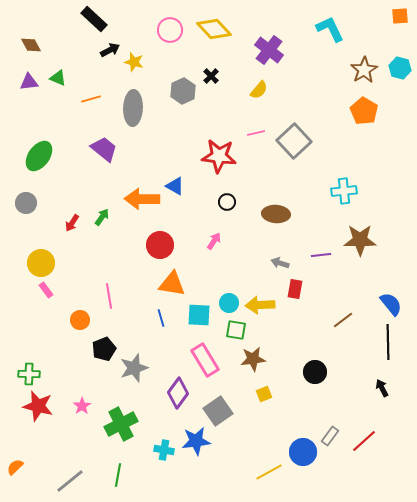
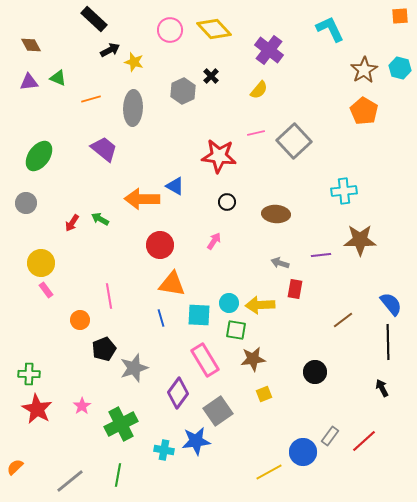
green arrow at (102, 217): moved 2 px left, 2 px down; rotated 96 degrees counterclockwise
red star at (38, 406): moved 1 px left, 3 px down; rotated 16 degrees clockwise
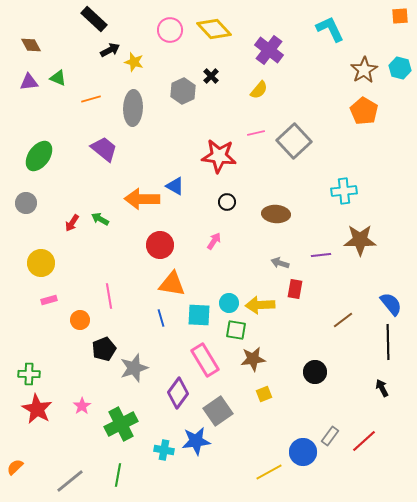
pink rectangle at (46, 290): moved 3 px right, 10 px down; rotated 70 degrees counterclockwise
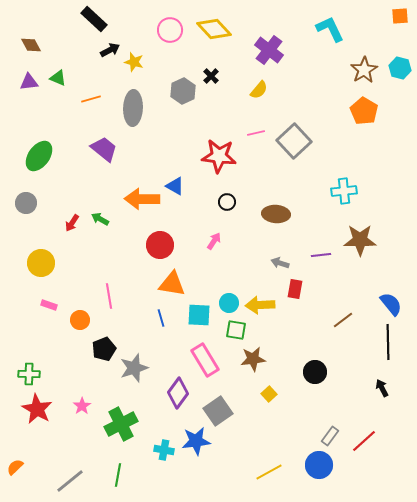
pink rectangle at (49, 300): moved 5 px down; rotated 35 degrees clockwise
yellow square at (264, 394): moved 5 px right; rotated 21 degrees counterclockwise
blue circle at (303, 452): moved 16 px right, 13 px down
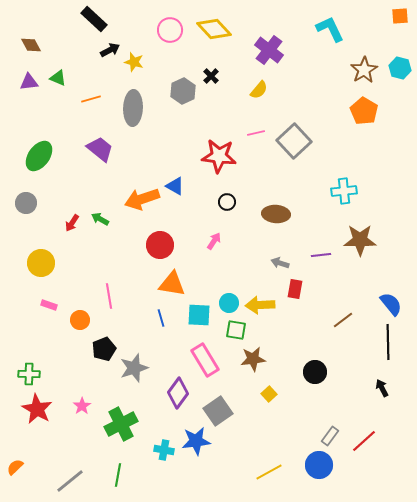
purple trapezoid at (104, 149): moved 4 px left
orange arrow at (142, 199): rotated 20 degrees counterclockwise
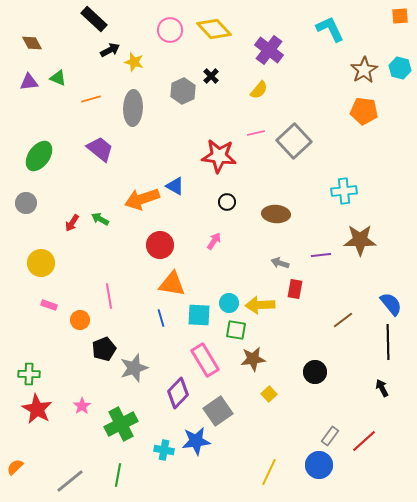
brown diamond at (31, 45): moved 1 px right, 2 px up
orange pentagon at (364, 111): rotated 24 degrees counterclockwise
purple diamond at (178, 393): rotated 8 degrees clockwise
yellow line at (269, 472): rotated 36 degrees counterclockwise
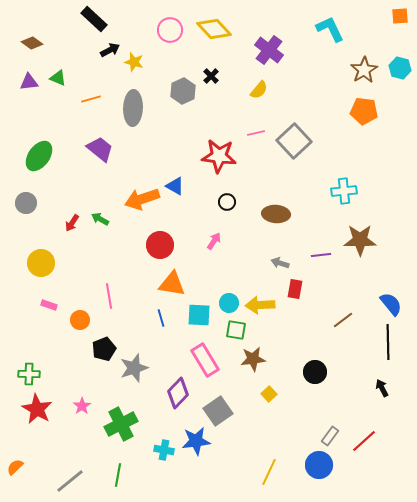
brown diamond at (32, 43): rotated 25 degrees counterclockwise
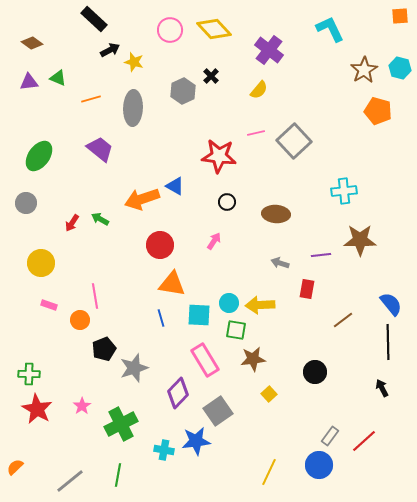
orange pentagon at (364, 111): moved 14 px right; rotated 8 degrees clockwise
red rectangle at (295, 289): moved 12 px right
pink line at (109, 296): moved 14 px left
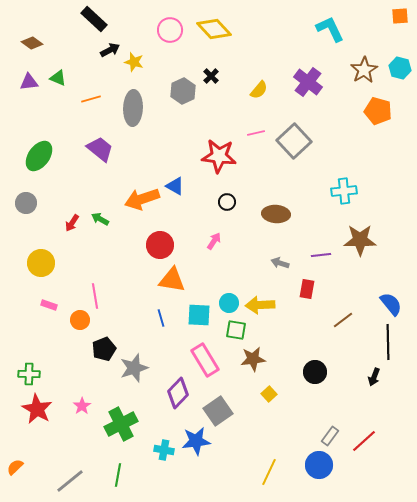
purple cross at (269, 50): moved 39 px right, 32 px down
orange triangle at (172, 284): moved 4 px up
black arrow at (382, 388): moved 8 px left, 11 px up; rotated 132 degrees counterclockwise
